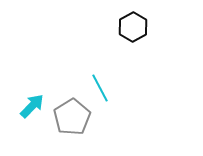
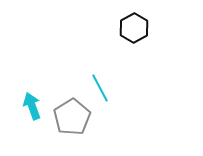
black hexagon: moved 1 px right, 1 px down
cyan arrow: rotated 64 degrees counterclockwise
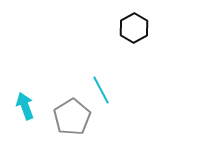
cyan line: moved 1 px right, 2 px down
cyan arrow: moved 7 px left
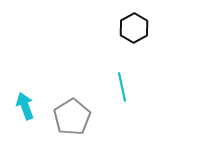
cyan line: moved 21 px right, 3 px up; rotated 16 degrees clockwise
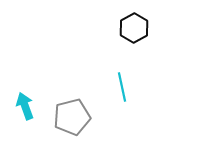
gray pentagon: rotated 18 degrees clockwise
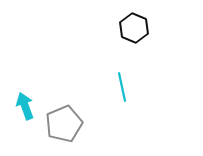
black hexagon: rotated 8 degrees counterclockwise
gray pentagon: moved 8 px left, 7 px down; rotated 9 degrees counterclockwise
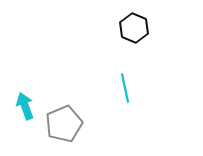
cyan line: moved 3 px right, 1 px down
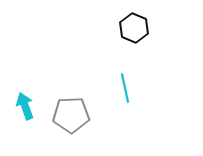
gray pentagon: moved 7 px right, 9 px up; rotated 21 degrees clockwise
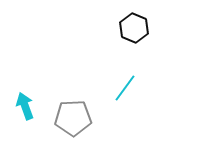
cyan line: rotated 48 degrees clockwise
gray pentagon: moved 2 px right, 3 px down
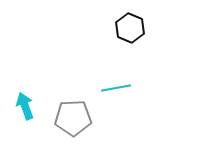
black hexagon: moved 4 px left
cyan line: moved 9 px left; rotated 44 degrees clockwise
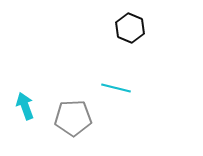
cyan line: rotated 24 degrees clockwise
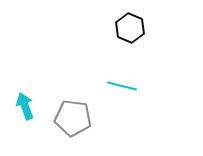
cyan line: moved 6 px right, 2 px up
gray pentagon: rotated 9 degrees clockwise
